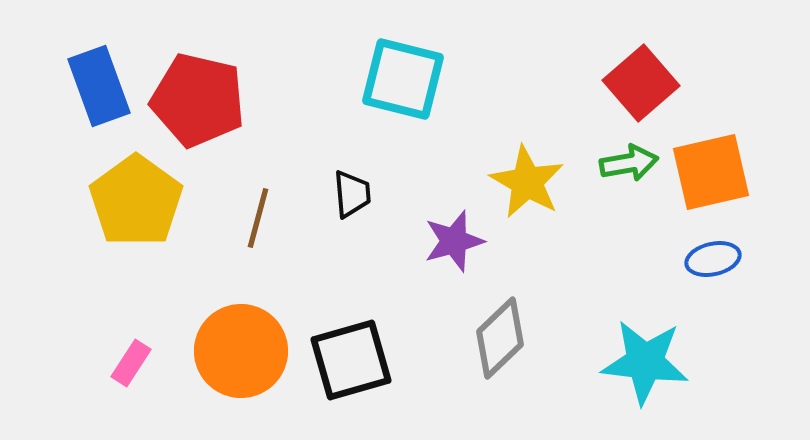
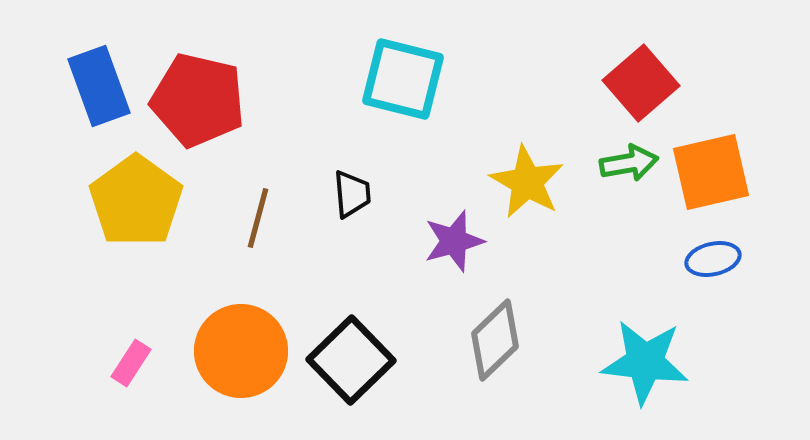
gray diamond: moved 5 px left, 2 px down
black square: rotated 28 degrees counterclockwise
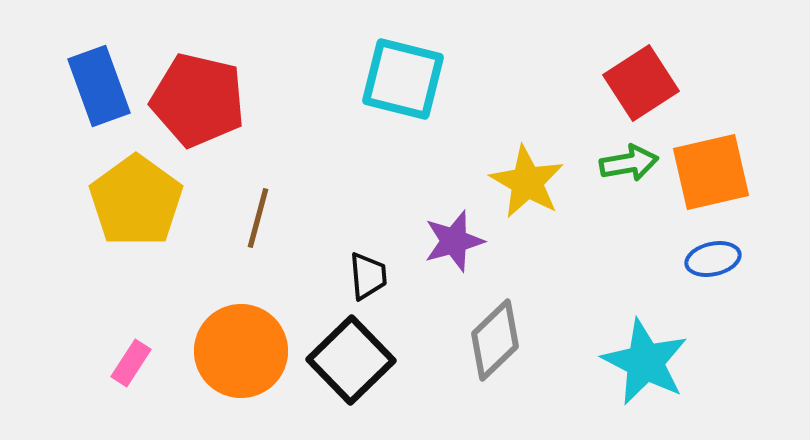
red square: rotated 8 degrees clockwise
black trapezoid: moved 16 px right, 82 px down
cyan star: rotated 20 degrees clockwise
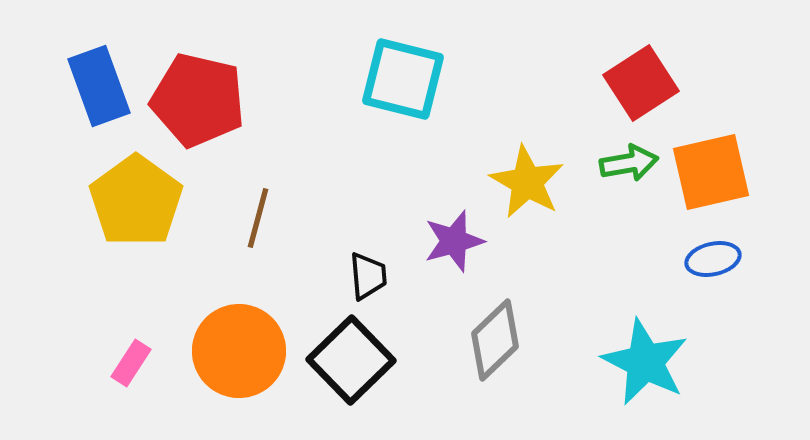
orange circle: moved 2 px left
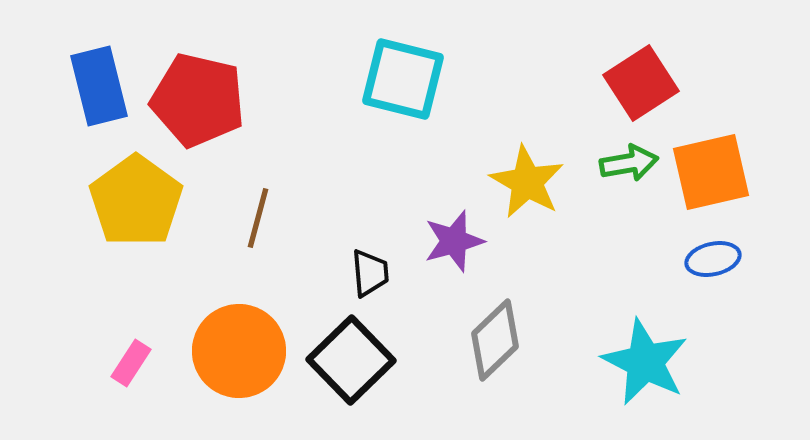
blue rectangle: rotated 6 degrees clockwise
black trapezoid: moved 2 px right, 3 px up
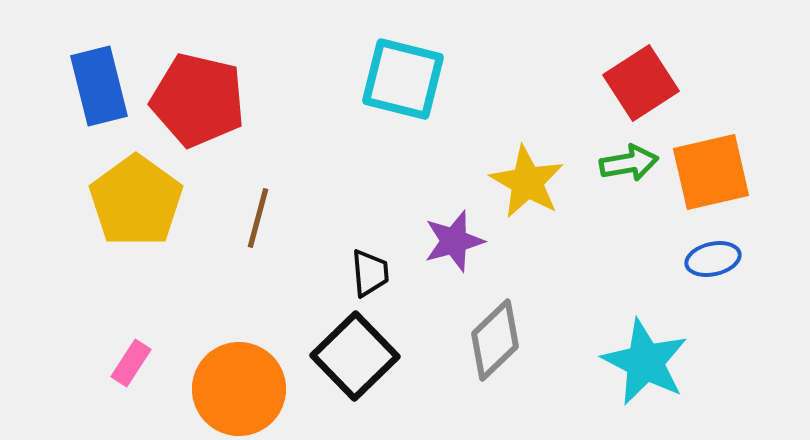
orange circle: moved 38 px down
black square: moved 4 px right, 4 px up
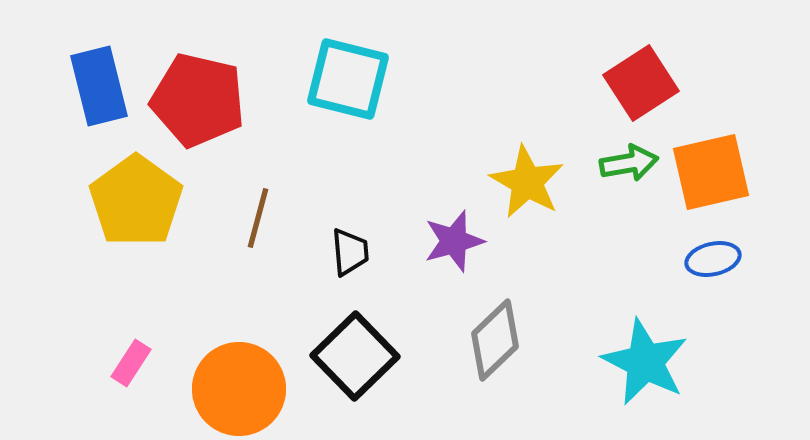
cyan square: moved 55 px left
black trapezoid: moved 20 px left, 21 px up
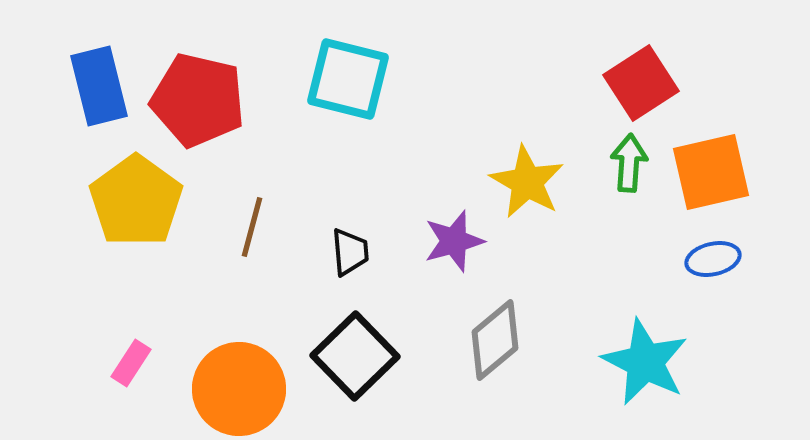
green arrow: rotated 76 degrees counterclockwise
brown line: moved 6 px left, 9 px down
gray diamond: rotated 4 degrees clockwise
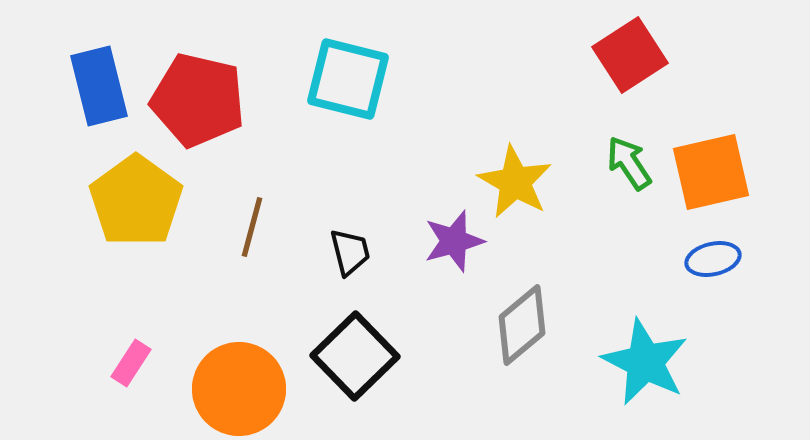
red square: moved 11 px left, 28 px up
green arrow: rotated 38 degrees counterclockwise
yellow star: moved 12 px left
black trapezoid: rotated 9 degrees counterclockwise
gray diamond: moved 27 px right, 15 px up
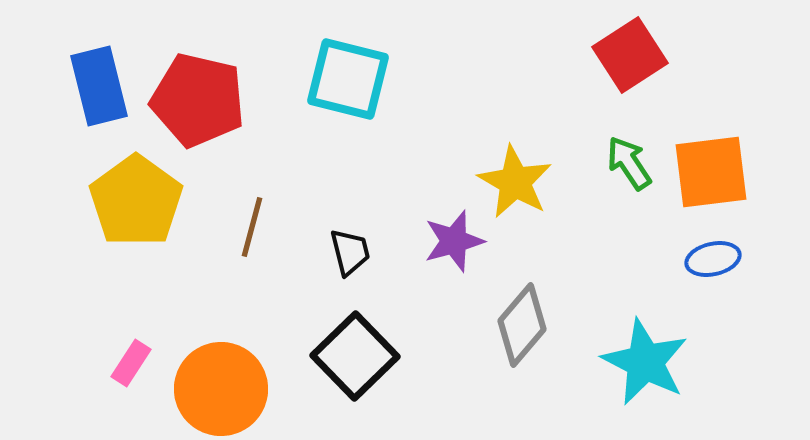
orange square: rotated 6 degrees clockwise
gray diamond: rotated 10 degrees counterclockwise
orange circle: moved 18 px left
